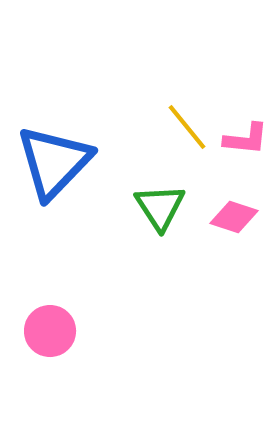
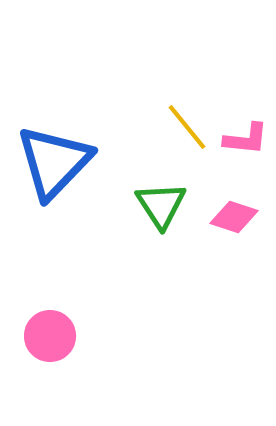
green triangle: moved 1 px right, 2 px up
pink circle: moved 5 px down
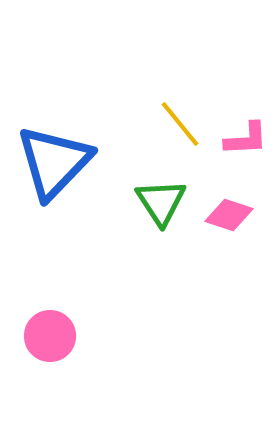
yellow line: moved 7 px left, 3 px up
pink L-shape: rotated 9 degrees counterclockwise
green triangle: moved 3 px up
pink diamond: moved 5 px left, 2 px up
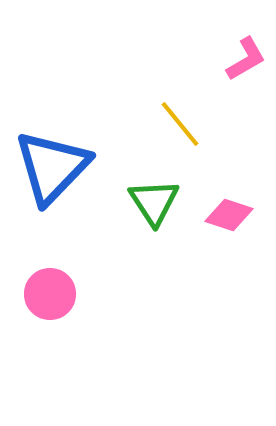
pink L-shape: moved 80 px up; rotated 27 degrees counterclockwise
blue triangle: moved 2 px left, 5 px down
green triangle: moved 7 px left
pink circle: moved 42 px up
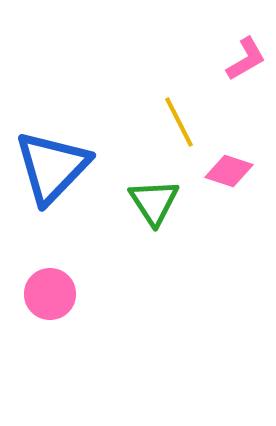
yellow line: moved 1 px left, 2 px up; rotated 12 degrees clockwise
pink diamond: moved 44 px up
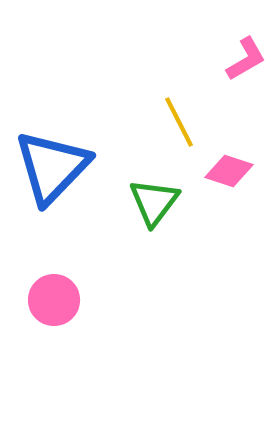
green triangle: rotated 10 degrees clockwise
pink circle: moved 4 px right, 6 px down
